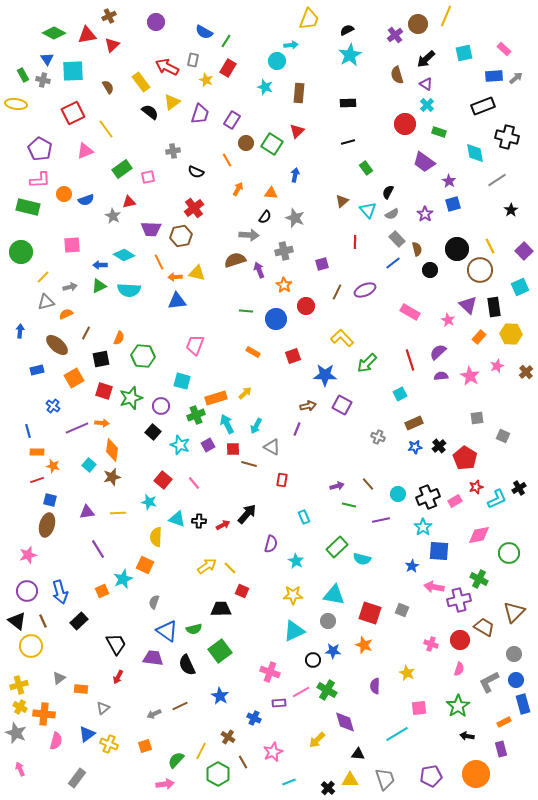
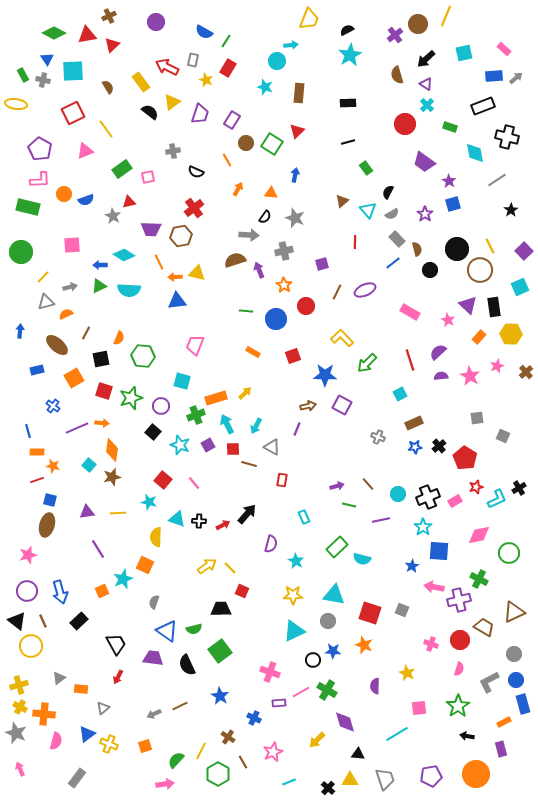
green rectangle at (439, 132): moved 11 px right, 5 px up
brown triangle at (514, 612): rotated 20 degrees clockwise
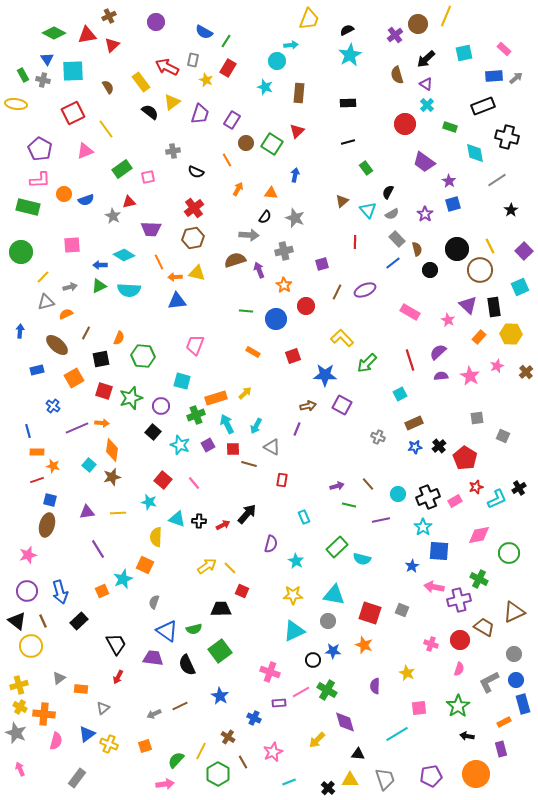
brown hexagon at (181, 236): moved 12 px right, 2 px down
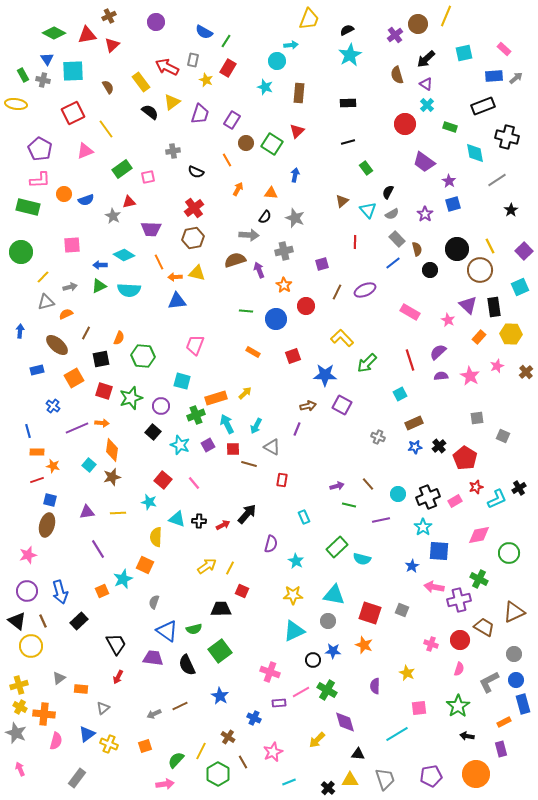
yellow line at (230, 568): rotated 72 degrees clockwise
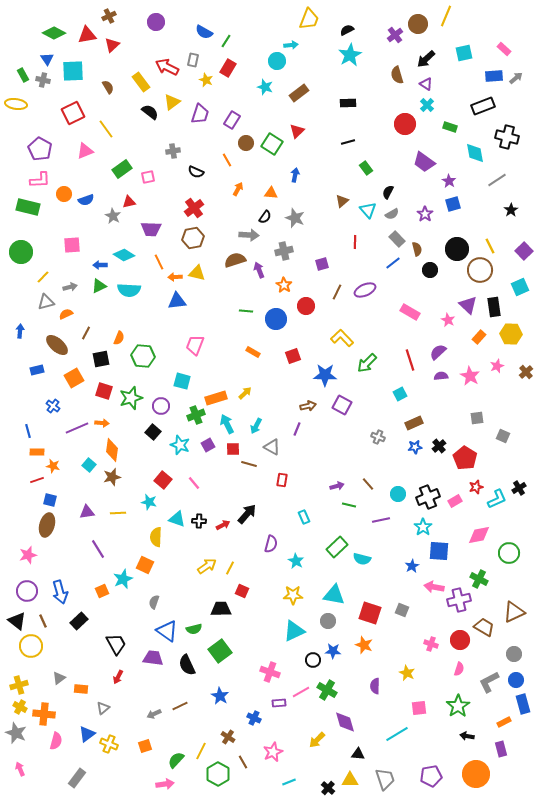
brown rectangle at (299, 93): rotated 48 degrees clockwise
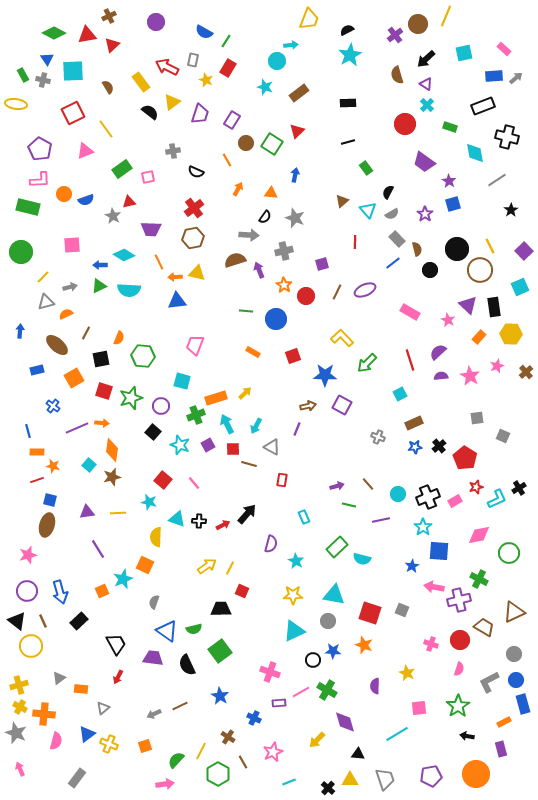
red circle at (306, 306): moved 10 px up
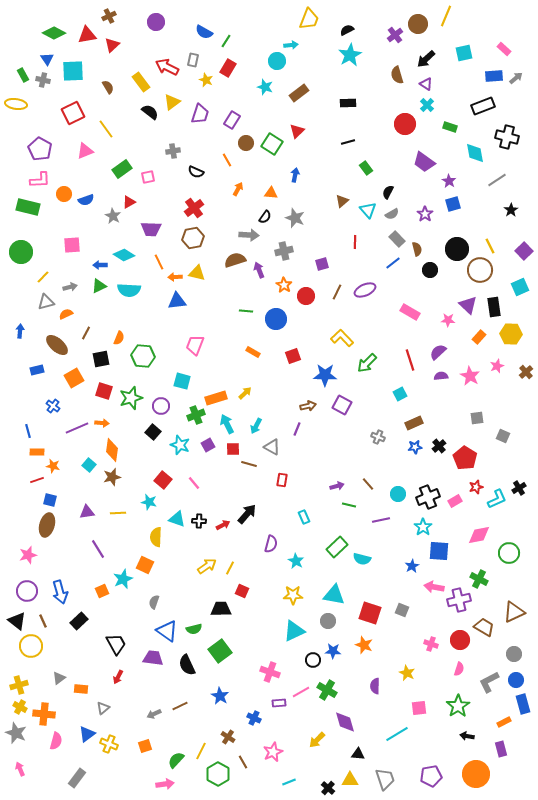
red triangle at (129, 202): rotated 16 degrees counterclockwise
pink star at (448, 320): rotated 24 degrees counterclockwise
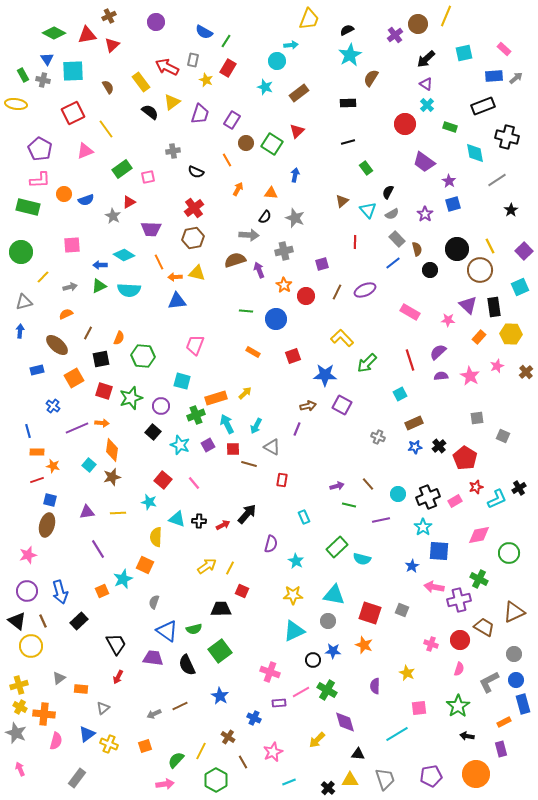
brown semicircle at (397, 75): moved 26 px left, 3 px down; rotated 48 degrees clockwise
gray triangle at (46, 302): moved 22 px left
brown line at (86, 333): moved 2 px right
green hexagon at (218, 774): moved 2 px left, 6 px down
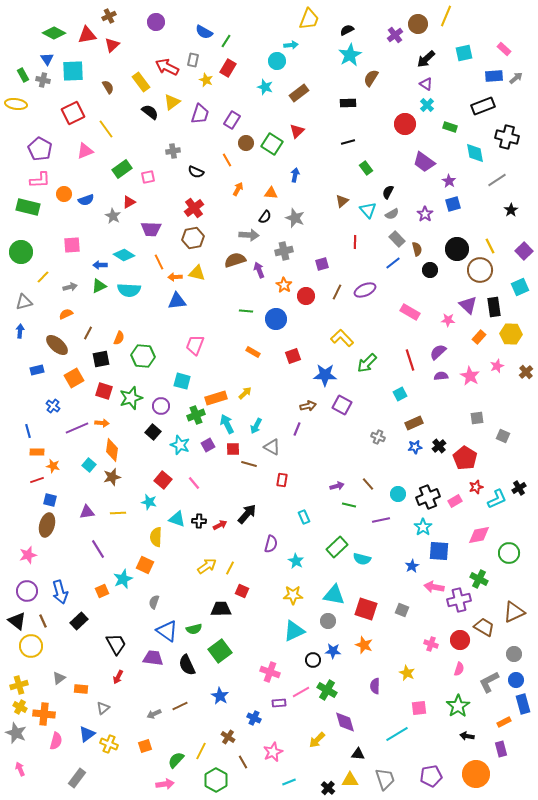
red arrow at (223, 525): moved 3 px left
red square at (370, 613): moved 4 px left, 4 px up
